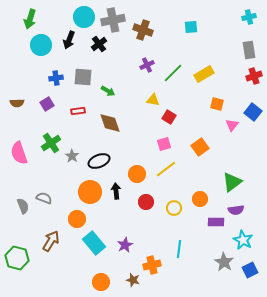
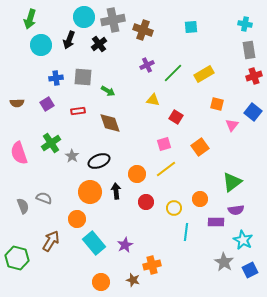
cyan cross at (249, 17): moved 4 px left, 7 px down; rotated 24 degrees clockwise
red square at (169, 117): moved 7 px right
cyan line at (179, 249): moved 7 px right, 17 px up
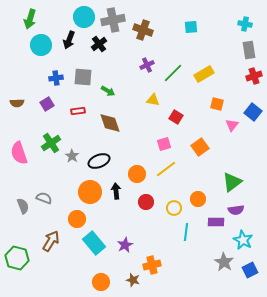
orange circle at (200, 199): moved 2 px left
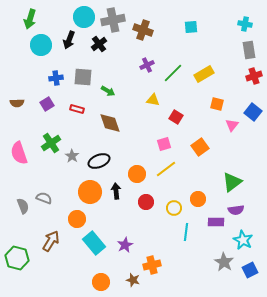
red rectangle at (78, 111): moved 1 px left, 2 px up; rotated 24 degrees clockwise
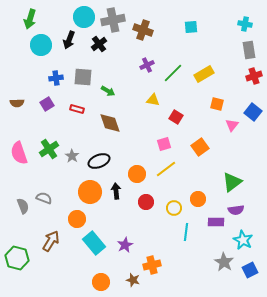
green cross at (51, 143): moved 2 px left, 6 px down
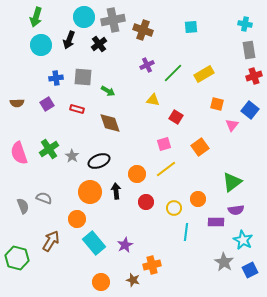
green arrow at (30, 19): moved 6 px right, 2 px up
blue square at (253, 112): moved 3 px left, 2 px up
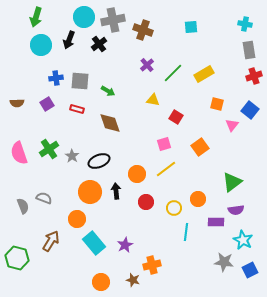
purple cross at (147, 65): rotated 16 degrees counterclockwise
gray square at (83, 77): moved 3 px left, 4 px down
gray star at (224, 262): rotated 24 degrees counterclockwise
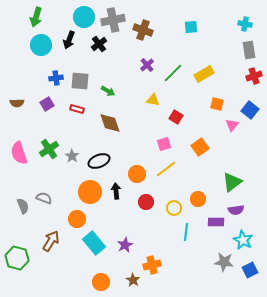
brown star at (133, 280): rotated 16 degrees clockwise
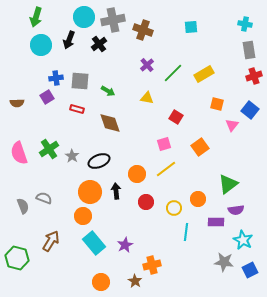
yellow triangle at (153, 100): moved 6 px left, 2 px up
purple square at (47, 104): moved 7 px up
green triangle at (232, 182): moved 4 px left, 2 px down
orange circle at (77, 219): moved 6 px right, 3 px up
brown star at (133, 280): moved 2 px right, 1 px down
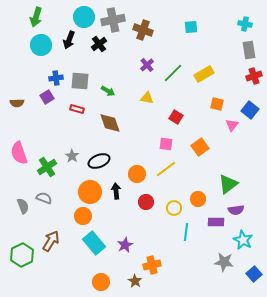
pink square at (164, 144): moved 2 px right; rotated 24 degrees clockwise
green cross at (49, 149): moved 2 px left, 18 px down
green hexagon at (17, 258): moved 5 px right, 3 px up; rotated 20 degrees clockwise
blue square at (250, 270): moved 4 px right, 4 px down; rotated 14 degrees counterclockwise
